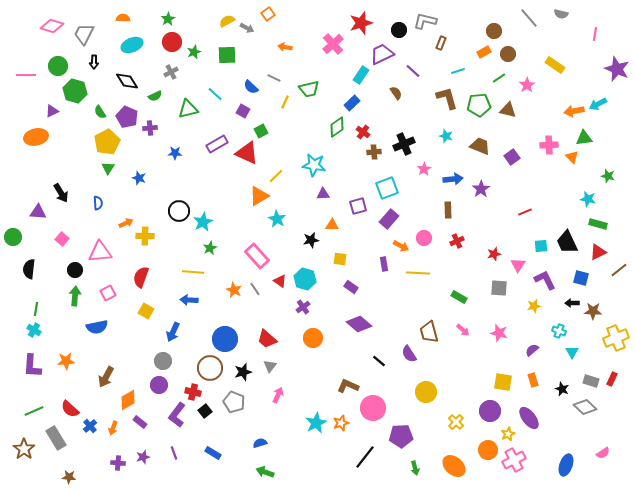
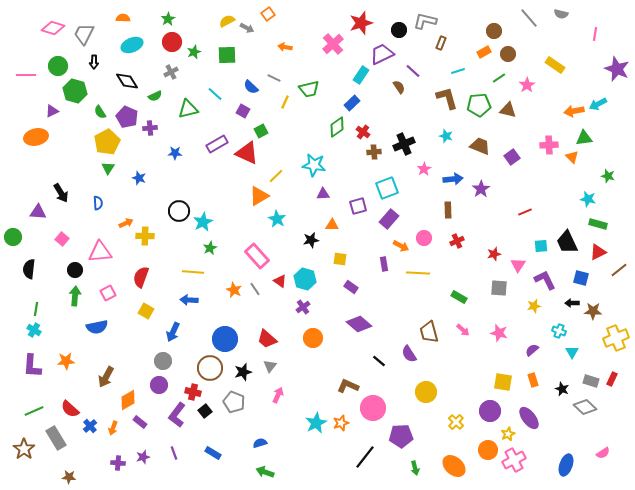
pink diamond at (52, 26): moved 1 px right, 2 px down
brown semicircle at (396, 93): moved 3 px right, 6 px up
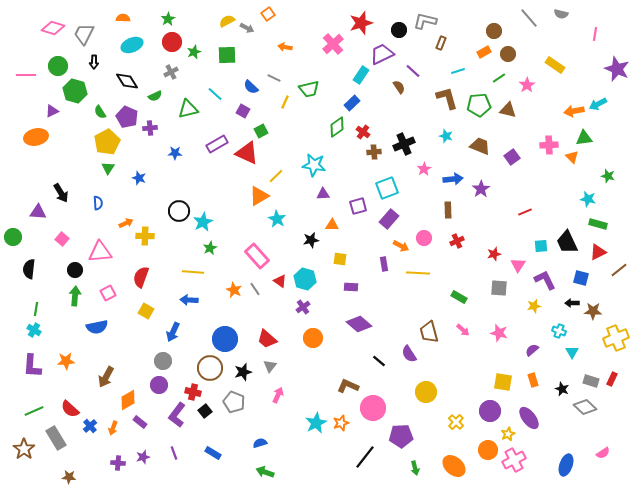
purple rectangle at (351, 287): rotated 32 degrees counterclockwise
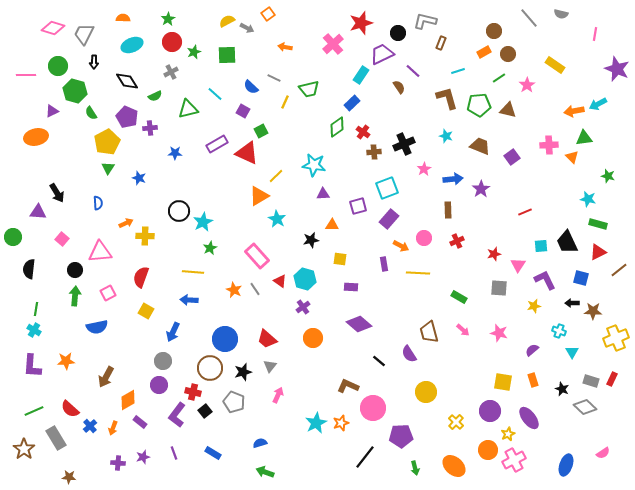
black circle at (399, 30): moved 1 px left, 3 px down
green semicircle at (100, 112): moved 9 px left, 1 px down
black arrow at (61, 193): moved 4 px left
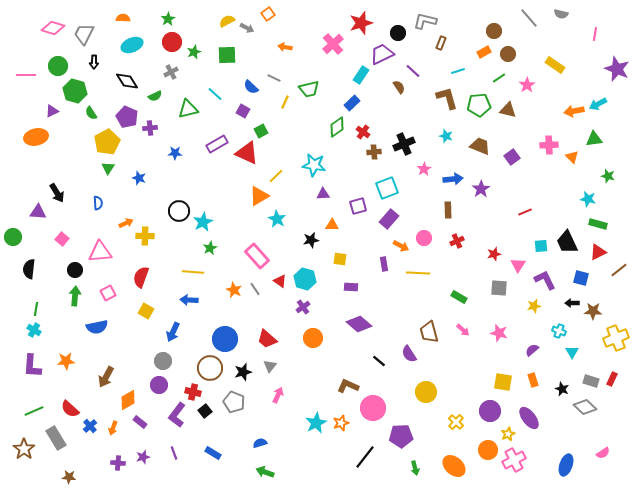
green triangle at (584, 138): moved 10 px right, 1 px down
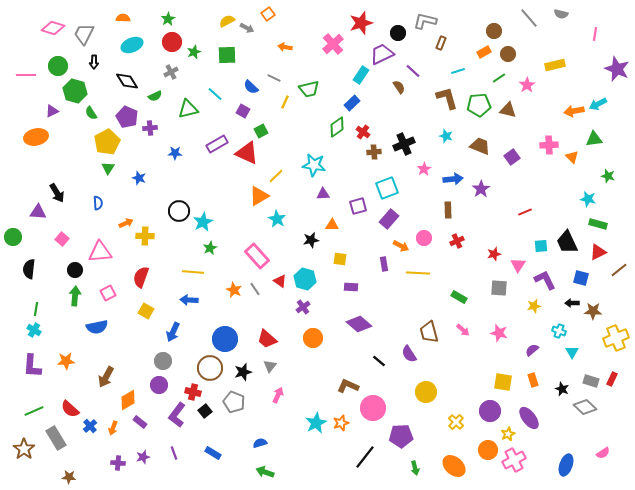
yellow rectangle at (555, 65): rotated 48 degrees counterclockwise
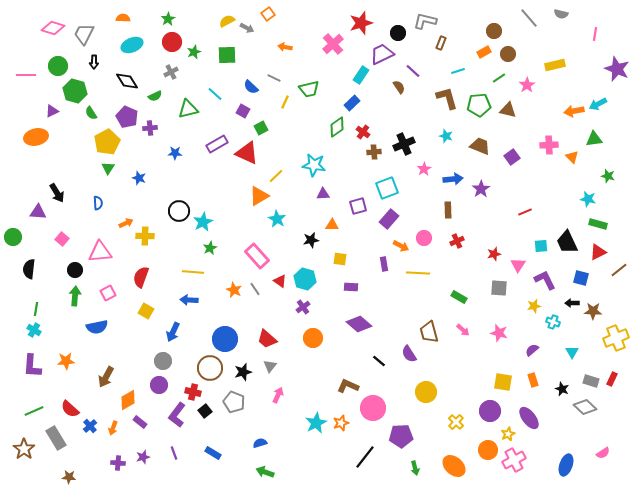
green square at (261, 131): moved 3 px up
cyan cross at (559, 331): moved 6 px left, 9 px up
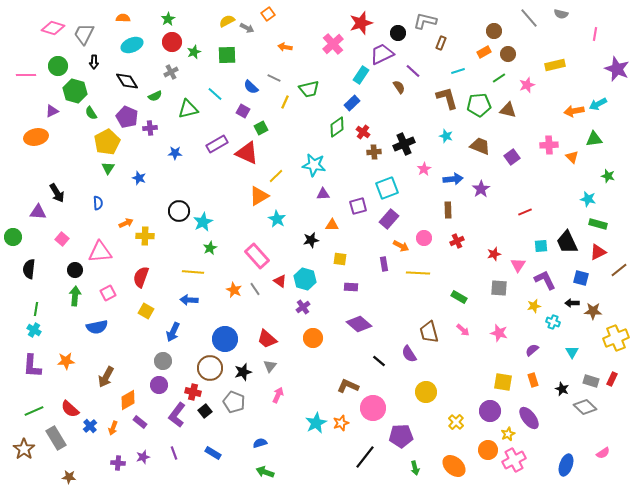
pink star at (527, 85): rotated 14 degrees clockwise
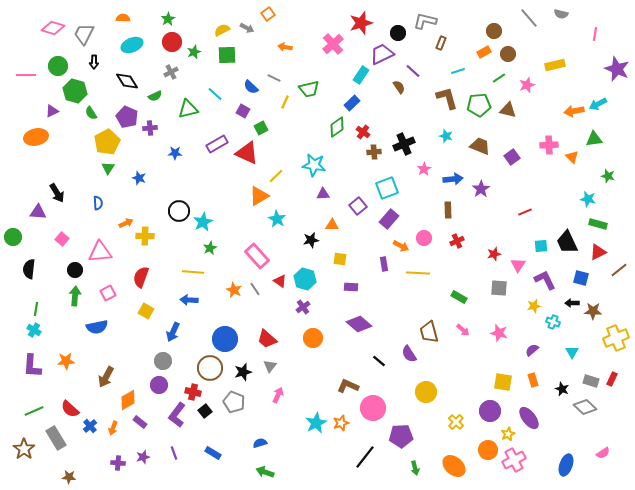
yellow semicircle at (227, 21): moved 5 px left, 9 px down
purple square at (358, 206): rotated 24 degrees counterclockwise
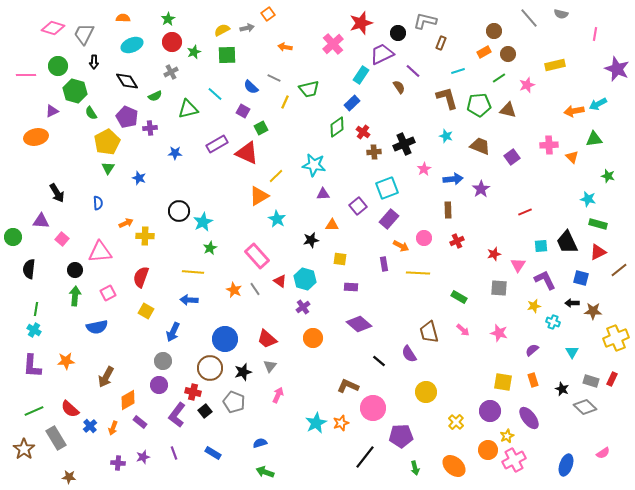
gray arrow at (247, 28): rotated 40 degrees counterclockwise
purple triangle at (38, 212): moved 3 px right, 9 px down
yellow star at (508, 434): moved 1 px left, 2 px down
